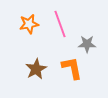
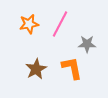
pink line: rotated 48 degrees clockwise
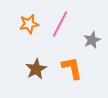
gray star: moved 5 px right, 4 px up; rotated 24 degrees counterclockwise
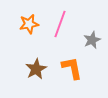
pink line: rotated 8 degrees counterclockwise
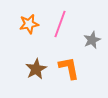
orange L-shape: moved 3 px left
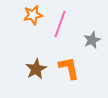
orange star: moved 4 px right, 9 px up
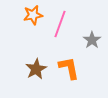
gray star: rotated 12 degrees counterclockwise
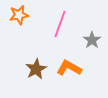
orange star: moved 14 px left
orange L-shape: rotated 50 degrees counterclockwise
